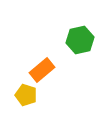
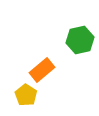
yellow pentagon: rotated 15 degrees clockwise
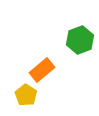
green hexagon: rotated 8 degrees counterclockwise
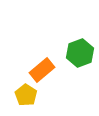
green hexagon: moved 13 px down
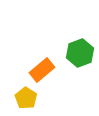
yellow pentagon: moved 3 px down
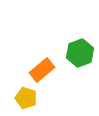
yellow pentagon: rotated 15 degrees counterclockwise
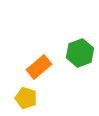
orange rectangle: moved 3 px left, 3 px up
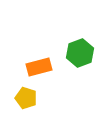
orange rectangle: rotated 25 degrees clockwise
